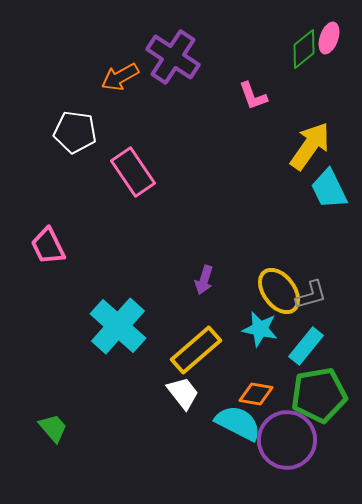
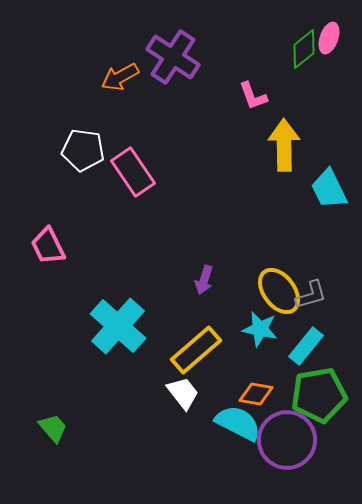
white pentagon: moved 8 px right, 18 px down
yellow arrow: moved 26 px left, 1 px up; rotated 36 degrees counterclockwise
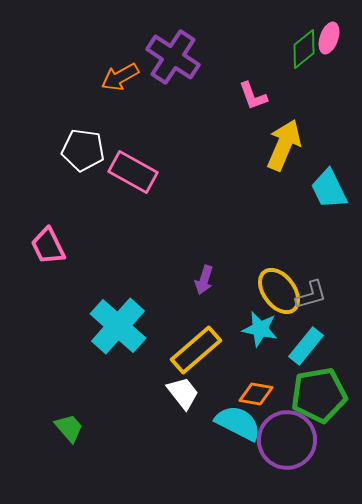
yellow arrow: rotated 24 degrees clockwise
pink rectangle: rotated 27 degrees counterclockwise
green trapezoid: moved 16 px right
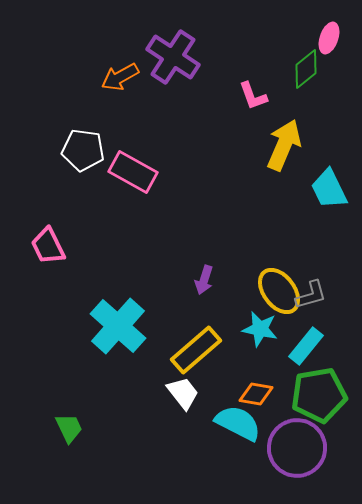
green diamond: moved 2 px right, 20 px down
green trapezoid: rotated 16 degrees clockwise
purple circle: moved 10 px right, 8 px down
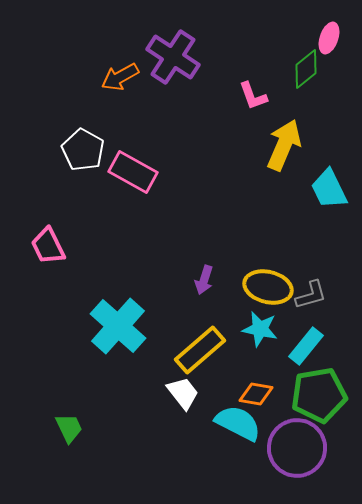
white pentagon: rotated 21 degrees clockwise
yellow ellipse: moved 11 px left, 4 px up; rotated 39 degrees counterclockwise
yellow rectangle: moved 4 px right
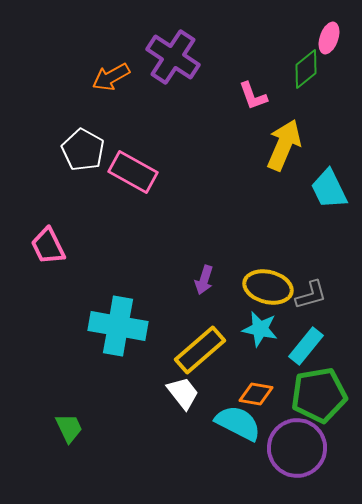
orange arrow: moved 9 px left
cyan cross: rotated 32 degrees counterclockwise
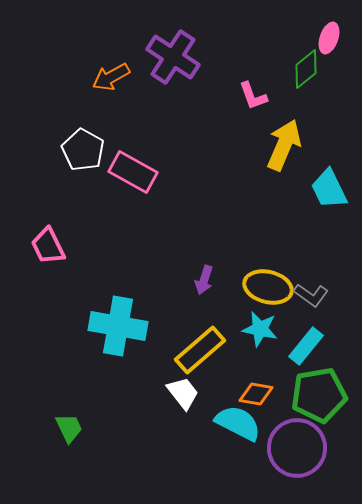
gray L-shape: rotated 52 degrees clockwise
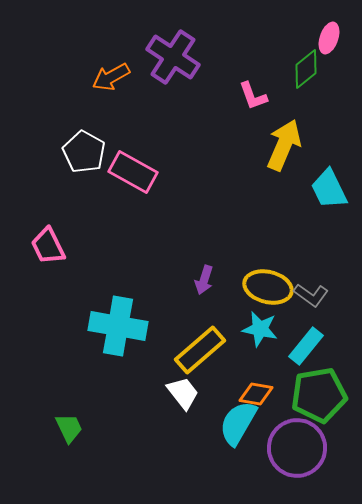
white pentagon: moved 1 px right, 2 px down
cyan semicircle: rotated 87 degrees counterclockwise
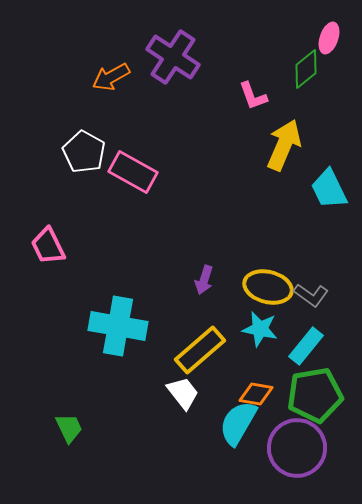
green pentagon: moved 4 px left
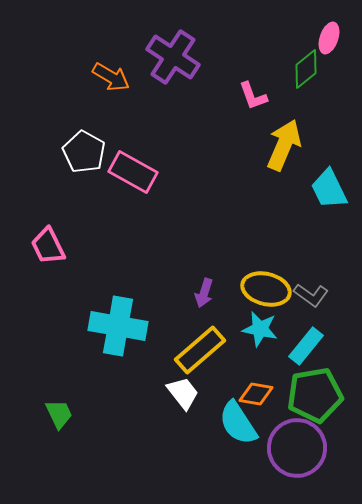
orange arrow: rotated 120 degrees counterclockwise
purple arrow: moved 13 px down
yellow ellipse: moved 2 px left, 2 px down
cyan semicircle: rotated 63 degrees counterclockwise
green trapezoid: moved 10 px left, 14 px up
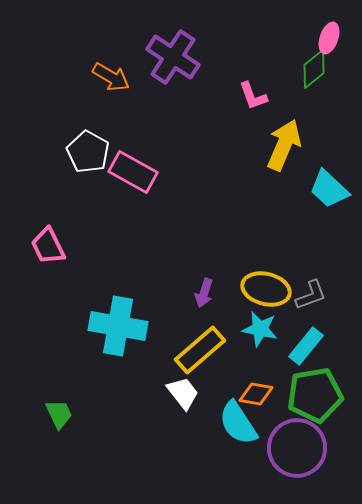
green diamond: moved 8 px right
white pentagon: moved 4 px right
cyan trapezoid: rotated 21 degrees counterclockwise
gray L-shape: rotated 56 degrees counterclockwise
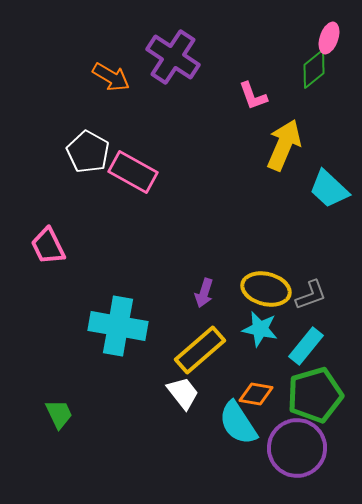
green pentagon: rotated 6 degrees counterclockwise
